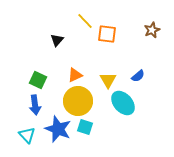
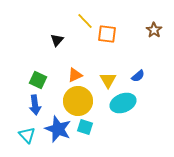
brown star: moved 2 px right; rotated 14 degrees counterclockwise
cyan ellipse: rotated 70 degrees counterclockwise
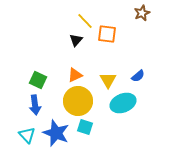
brown star: moved 12 px left, 17 px up; rotated 14 degrees clockwise
black triangle: moved 19 px right
blue star: moved 2 px left, 4 px down
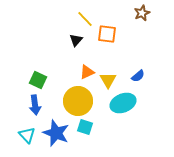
yellow line: moved 2 px up
orange triangle: moved 12 px right, 3 px up
